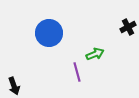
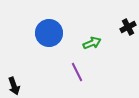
green arrow: moved 3 px left, 11 px up
purple line: rotated 12 degrees counterclockwise
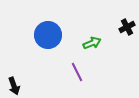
black cross: moved 1 px left
blue circle: moved 1 px left, 2 px down
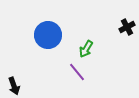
green arrow: moved 6 px left, 6 px down; rotated 144 degrees clockwise
purple line: rotated 12 degrees counterclockwise
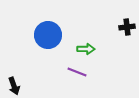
black cross: rotated 21 degrees clockwise
green arrow: rotated 120 degrees counterclockwise
purple line: rotated 30 degrees counterclockwise
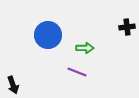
green arrow: moved 1 px left, 1 px up
black arrow: moved 1 px left, 1 px up
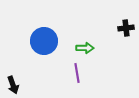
black cross: moved 1 px left, 1 px down
blue circle: moved 4 px left, 6 px down
purple line: moved 1 px down; rotated 60 degrees clockwise
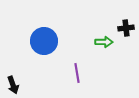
green arrow: moved 19 px right, 6 px up
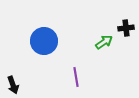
green arrow: rotated 36 degrees counterclockwise
purple line: moved 1 px left, 4 px down
